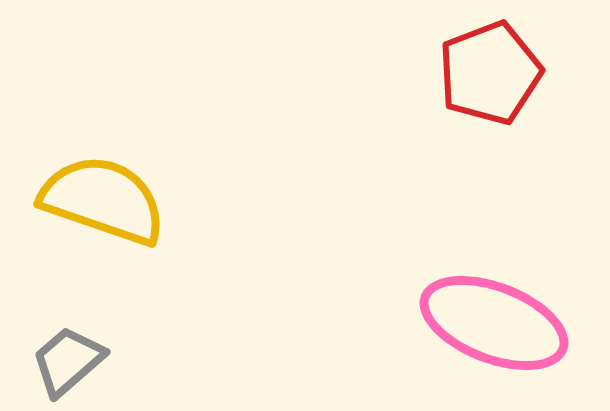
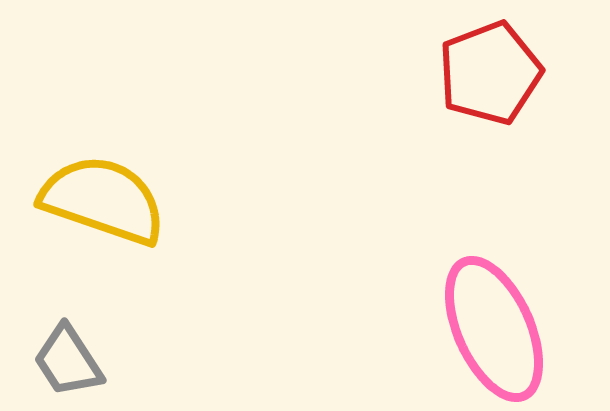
pink ellipse: moved 6 px down; rotated 45 degrees clockwise
gray trapezoid: rotated 82 degrees counterclockwise
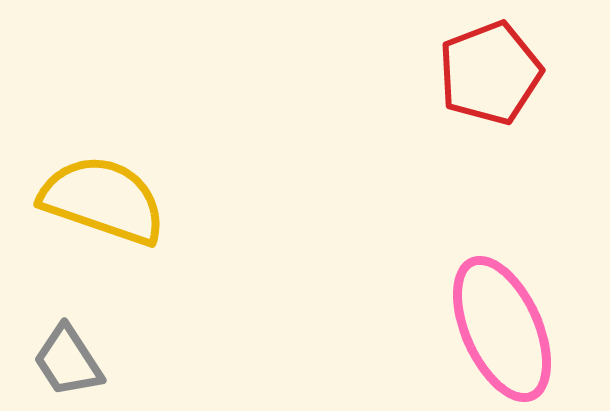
pink ellipse: moved 8 px right
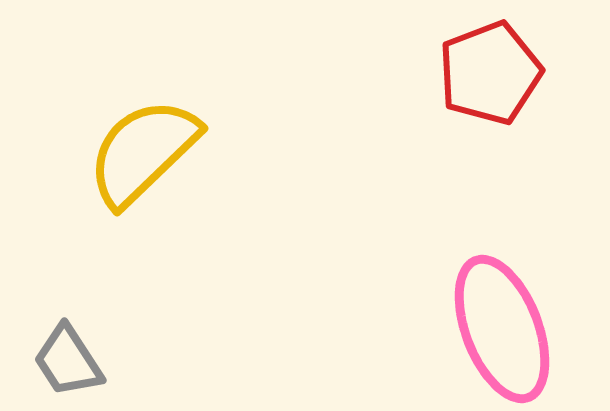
yellow semicircle: moved 40 px right, 48 px up; rotated 63 degrees counterclockwise
pink ellipse: rotated 3 degrees clockwise
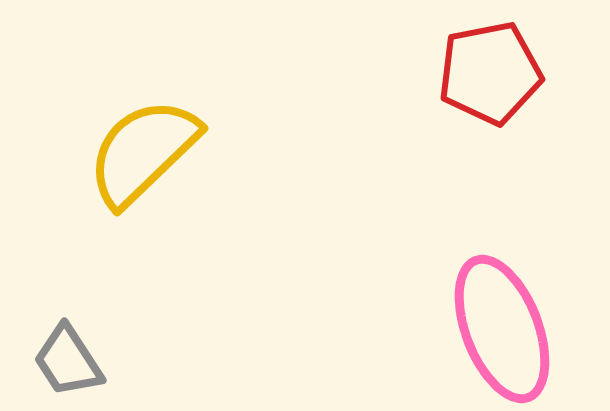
red pentagon: rotated 10 degrees clockwise
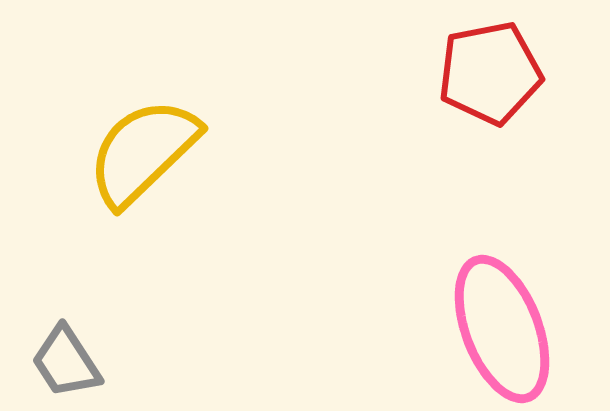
gray trapezoid: moved 2 px left, 1 px down
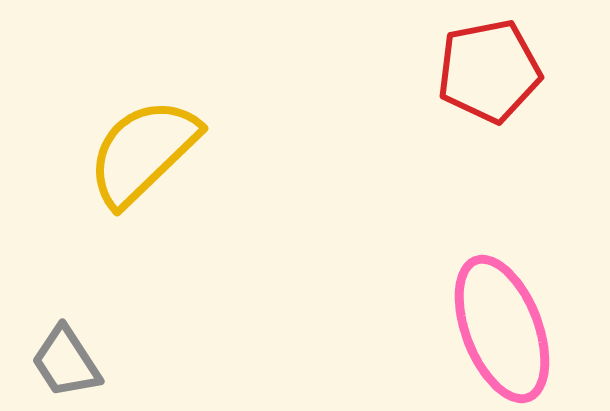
red pentagon: moved 1 px left, 2 px up
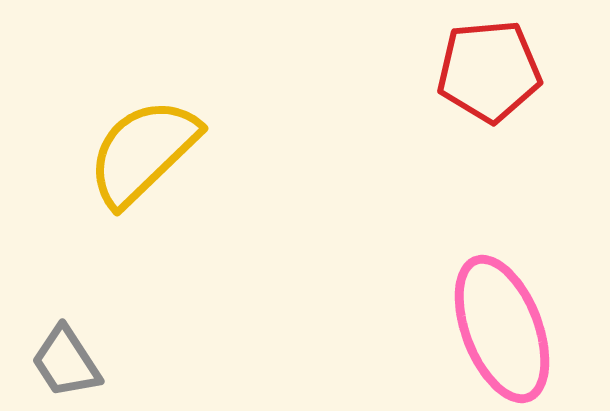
red pentagon: rotated 6 degrees clockwise
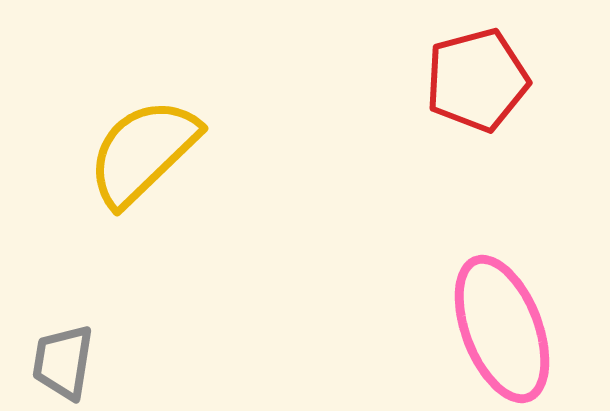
red pentagon: moved 12 px left, 9 px down; rotated 10 degrees counterclockwise
gray trapezoid: moved 3 px left; rotated 42 degrees clockwise
